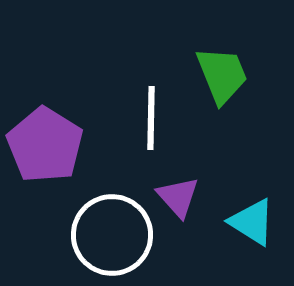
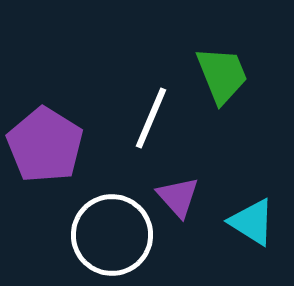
white line: rotated 22 degrees clockwise
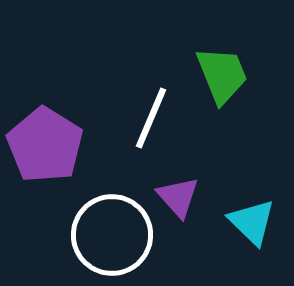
cyan triangle: rotated 12 degrees clockwise
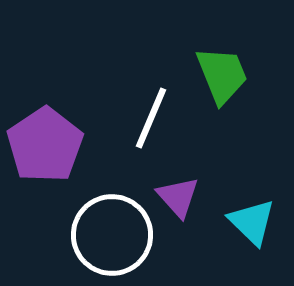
purple pentagon: rotated 6 degrees clockwise
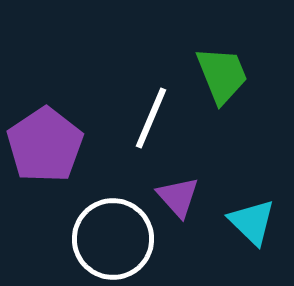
white circle: moved 1 px right, 4 px down
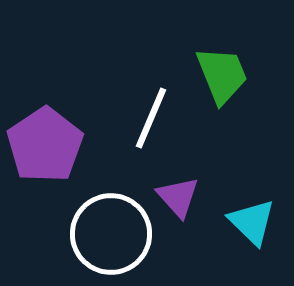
white circle: moved 2 px left, 5 px up
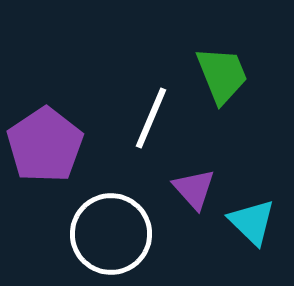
purple triangle: moved 16 px right, 8 px up
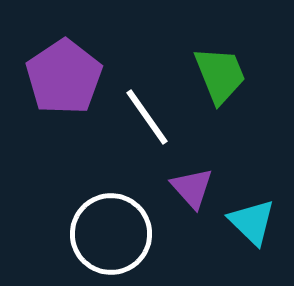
green trapezoid: moved 2 px left
white line: moved 4 px left, 1 px up; rotated 58 degrees counterclockwise
purple pentagon: moved 19 px right, 68 px up
purple triangle: moved 2 px left, 1 px up
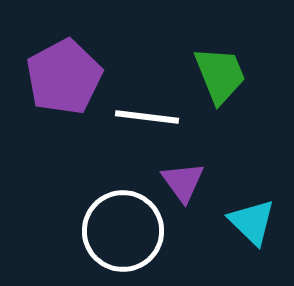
purple pentagon: rotated 6 degrees clockwise
white line: rotated 48 degrees counterclockwise
purple triangle: moved 9 px left, 6 px up; rotated 6 degrees clockwise
white circle: moved 12 px right, 3 px up
